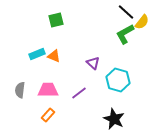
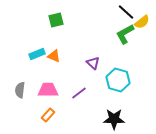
yellow semicircle: rotated 14 degrees clockwise
black star: rotated 25 degrees counterclockwise
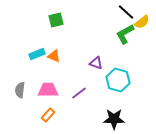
purple triangle: moved 3 px right; rotated 24 degrees counterclockwise
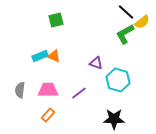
cyan rectangle: moved 3 px right, 2 px down
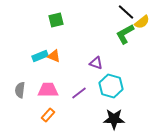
cyan hexagon: moved 7 px left, 6 px down
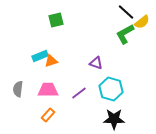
orange triangle: moved 3 px left, 5 px down; rotated 40 degrees counterclockwise
cyan hexagon: moved 3 px down
gray semicircle: moved 2 px left, 1 px up
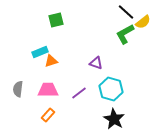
yellow semicircle: moved 1 px right
cyan rectangle: moved 4 px up
black star: rotated 30 degrees clockwise
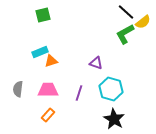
green square: moved 13 px left, 5 px up
purple line: rotated 35 degrees counterclockwise
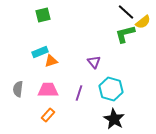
green L-shape: rotated 15 degrees clockwise
purple triangle: moved 2 px left, 1 px up; rotated 32 degrees clockwise
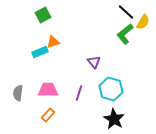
green square: rotated 14 degrees counterclockwise
yellow semicircle: rotated 21 degrees counterclockwise
green L-shape: rotated 25 degrees counterclockwise
orange triangle: moved 2 px right, 19 px up
gray semicircle: moved 4 px down
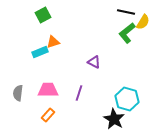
black line: rotated 30 degrees counterclockwise
green L-shape: moved 2 px right, 1 px up
purple triangle: rotated 24 degrees counterclockwise
cyan hexagon: moved 16 px right, 10 px down
